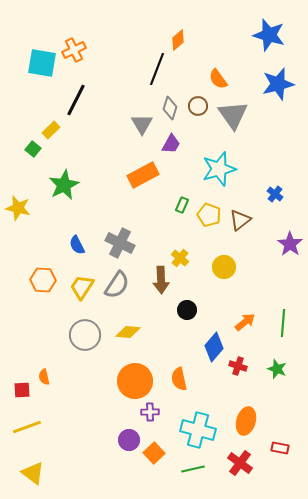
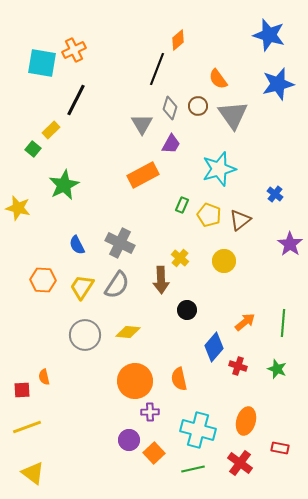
yellow circle at (224, 267): moved 6 px up
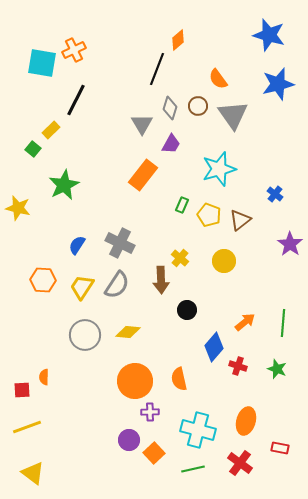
orange rectangle at (143, 175): rotated 24 degrees counterclockwise
blue semicircle at (77, 245): rotated 60 degrees clockwise
orange semicircle at (44, 377): rotated 14 degrees clockwise
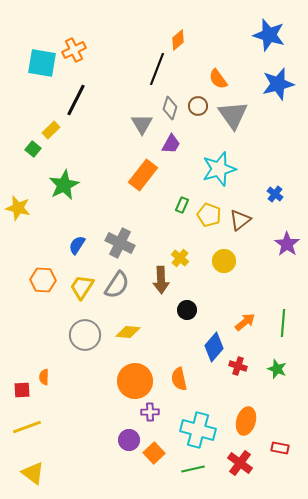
purple star at (290, 244): moved 3 px left
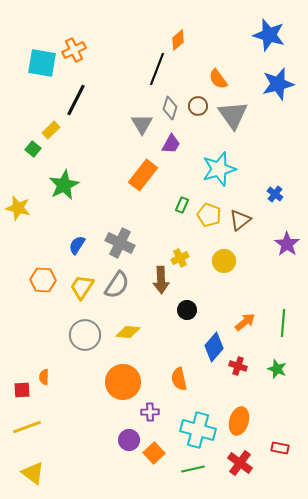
yellow cross at (180, 258): rotated 24 degrees clockwise
orange circle at (135, 381): moved 12 px left, 1 px down
orange ellipse at (246, 421): moved 7 px left
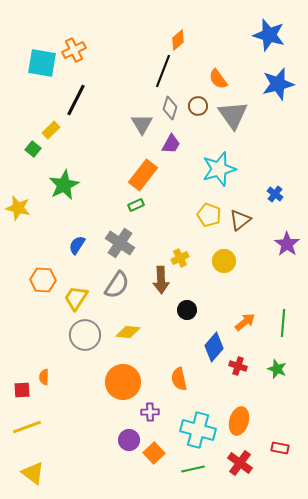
black line at (157, 69): moved 6 px right, 2 px down
green rectangle at (182, 205): moved 46 px left; rotated 42 degrees clockwise
gray cross at (120, 243): rotated 8 degrees clockwise
yellow trapezoid at (82, 287): moved 6 px left, 11 px down
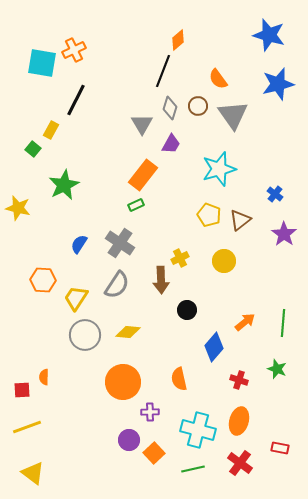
yellow rectangle at (51, 130): rotated 18 degrees counterclockwise
purple star at (287, 244): moved 3 px left, 10 px up
blue semicircle at (77, 245): moved 2 px right, 1 px up
red cross at (238, 366): moved 1 px right, 14 px down
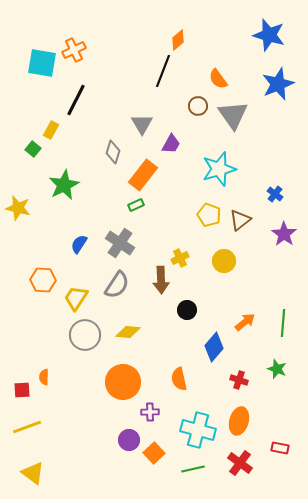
blue star at (278, 84): rotated 8 degrees counterclockwise
gray diamond at (170, 108): moved 57 px left, 44 px down
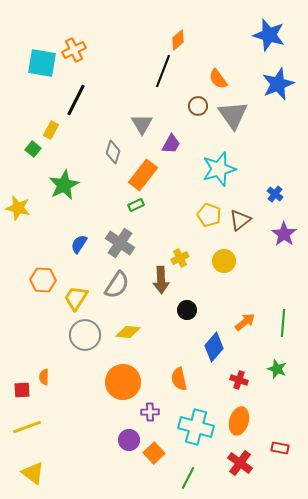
cyan cross at (198, 430): moved 2 px left, 3 px up
green line at (193, 469): moved 5 px left, 9 px down; rotated 50 degrees counterclockwise
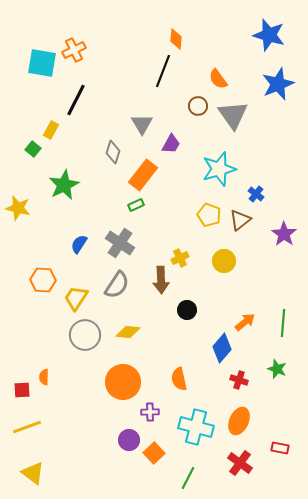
orange diamond at (178, 40): moved 2 px left, 1 px up; rotated 45 degrees counterclockwise
blue cross at (275, 194): moved 19 px left
blue diamond at (214, 347): moved 8 px right, 1 px down
orange ellipse at (239, 421): rotated 8 degrees clockwise
